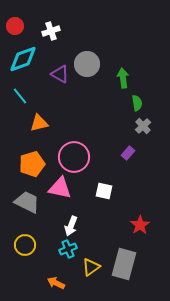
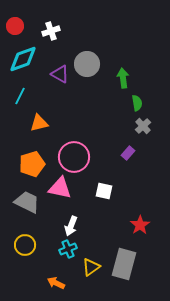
cyan line: rotated 66 degrees clockwise
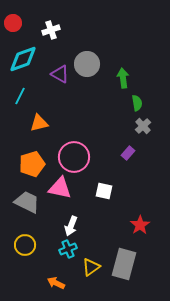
red circle: moved 2 px left, 3 px up
white cross: moved 1 px up
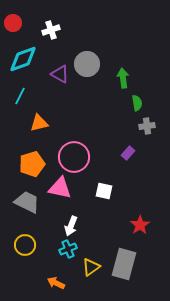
gray cross: moved 4 px right; rotated 35 degrees clockwise
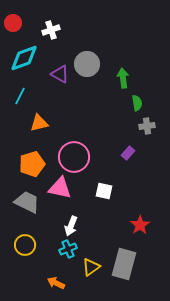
cyan diamond: moved 1 px right, 1 px up
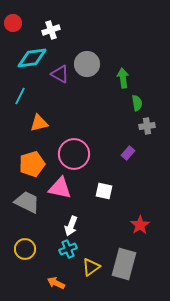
cyan diamond: moved 8 px right; rotated 12 degrees clockwise
pink circle: moved 3 px up
yellow circle: moved 4 px down
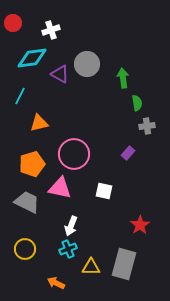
yellow triangle: rotated 36 degrees clockwise
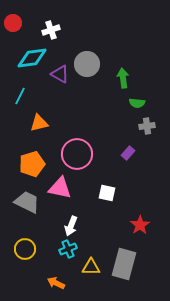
green semicircle: rotated 105 degrees clockwise
pink circle: moved 3 px right
white square: moved 3 px right, 2 px down
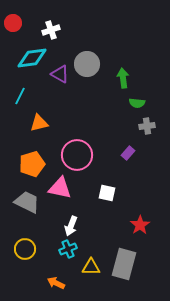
pink circle: moved 1 px down
